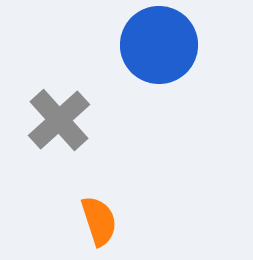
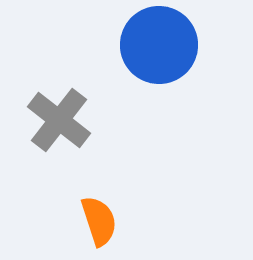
gray cross: rotated 10 degrees counterclockwise
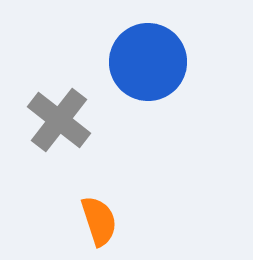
blue circle: moved 11 px left, 17 px down
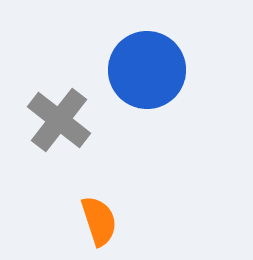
blue circle: moved 1 px left, 8 px down
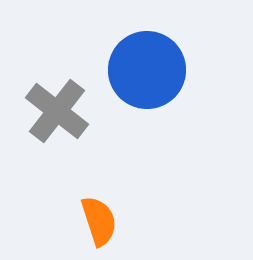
gray cross: moved 2 px left, 9 px up
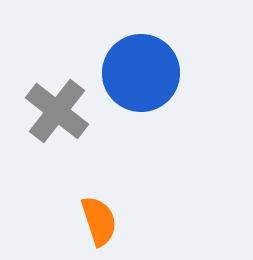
blue circle: moved 6 px left, 3 px down
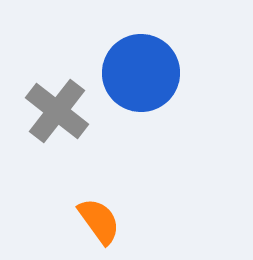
orange semicircle: rotated 18 degrees counterclockwise
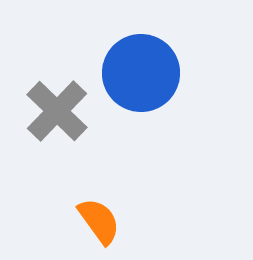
gray cross: rotated 6 degrees clockwise
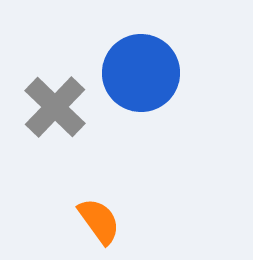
gray cross: moved 2 px left, 4 px up
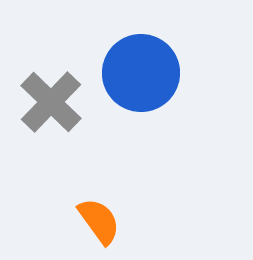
gray cross: moved 4 px left, 5 px up
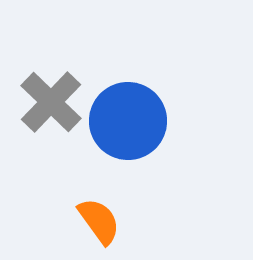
blue circle: moved 13 px left, 48 px down
